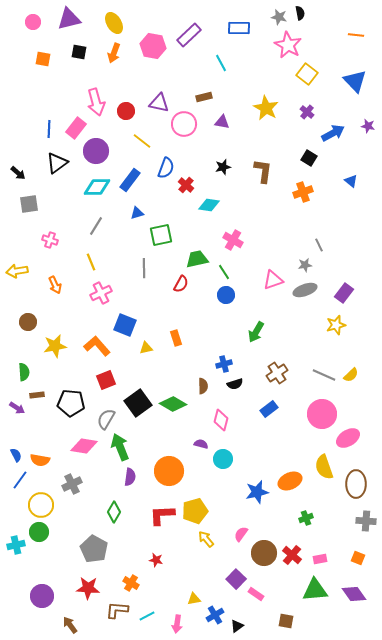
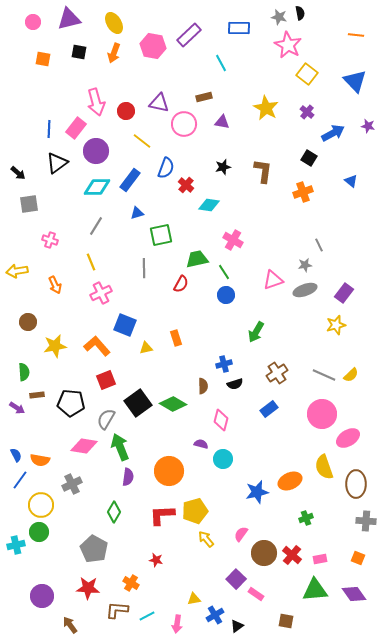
purple semicircle at (130, 477): moved 2 px left
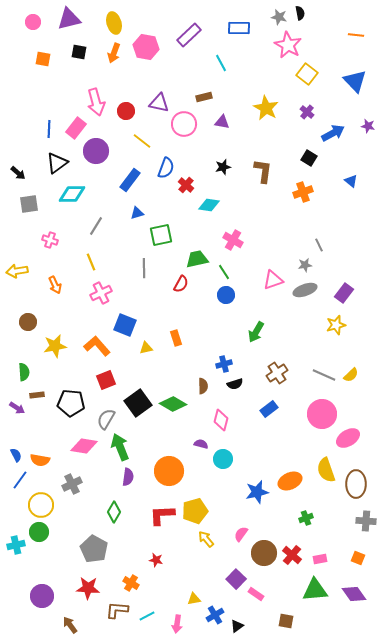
yellow ellipse at (114, 23): rotated 15 degrees clockwise
pink hexagon at (153, 46): moved 7 px left, 1 px down
cyan diamond at (97, 187): moved 25 px left, 7 px down
yellow semicircle at (324, 467): moved 2 px right, 3 px down
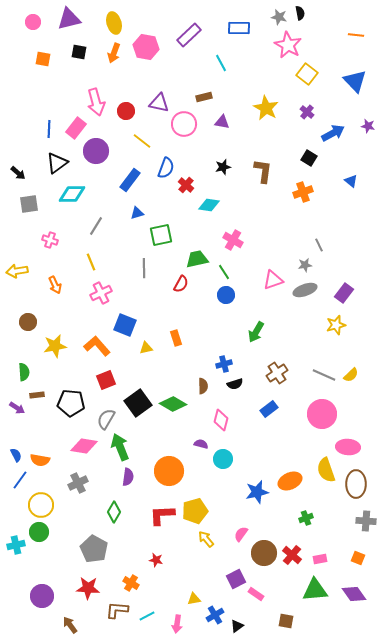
pink ellipse at (348, 438): moved 9 px down; rotated 35 degrees clockwise
gray cross at (72, 484): moved 6 px right, 1 px up
purple square at (236, 579): rotated 18 degrees clockwise
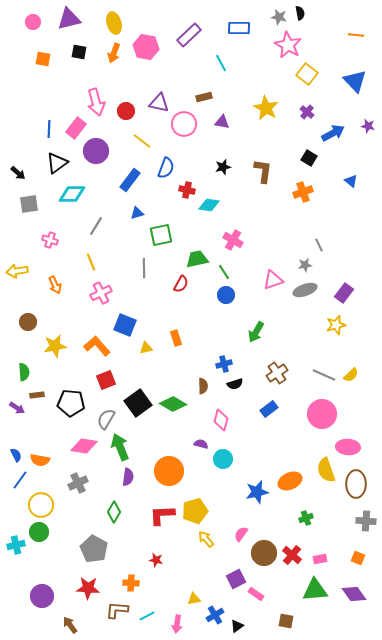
red cross at (186, 185): moved 1 px right, 5 px down; rotated 28 degrees counterclockwise
orange cross at (131, 583): rotated 28 degrees counterclockwise
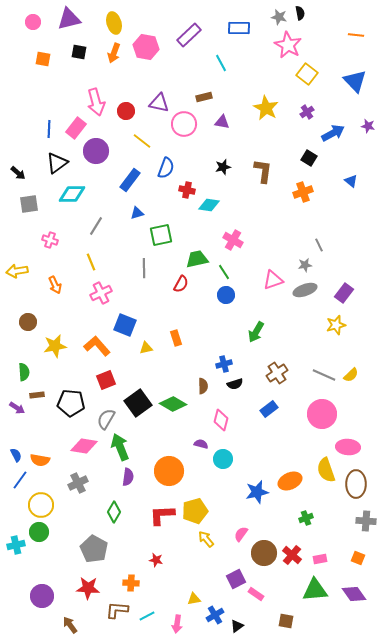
purple cross at (307, 112): rotated 16 degrees clockwise
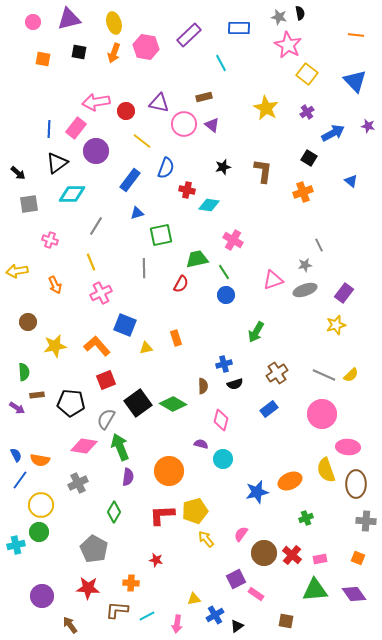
pink arrow at (96, 102): rotated 96 degrees clockwise
purple triangle at (222, 122): moved 10 px left, 3 px down; rotated 28 degrees clockwise
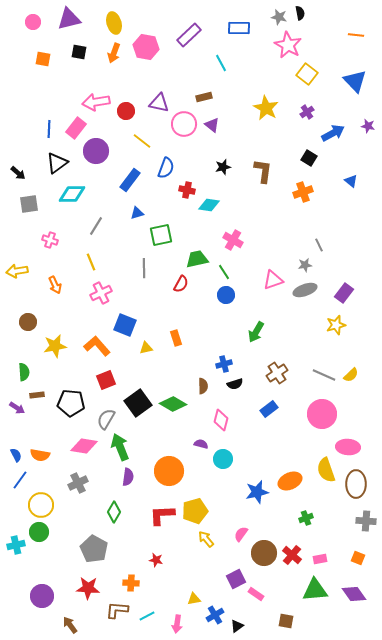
orange semicircle at (40, 460): moved 5 px up
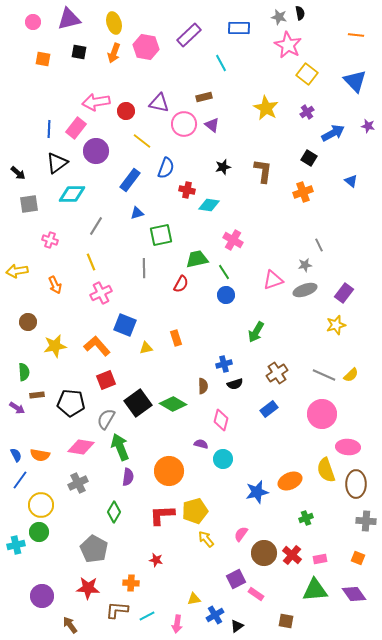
pink diamond at (84, 446): moved 3 px left, 1 px down
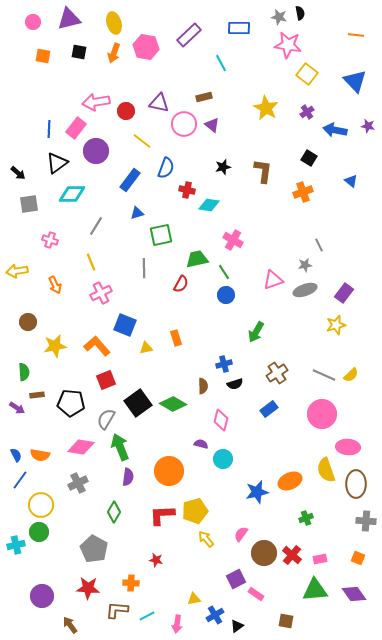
pink star at (288, 45): rotated 20 degrees counterclockwise
orange square at (43, 59): moved 3 px up
blue arrow at (333, 133): moved 2 px right, 3 px up; rotated 140 degrees counterclockwise
